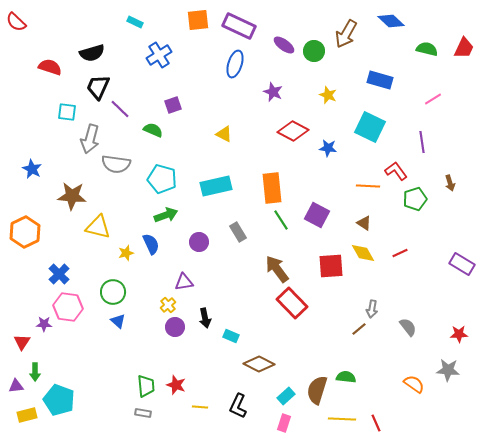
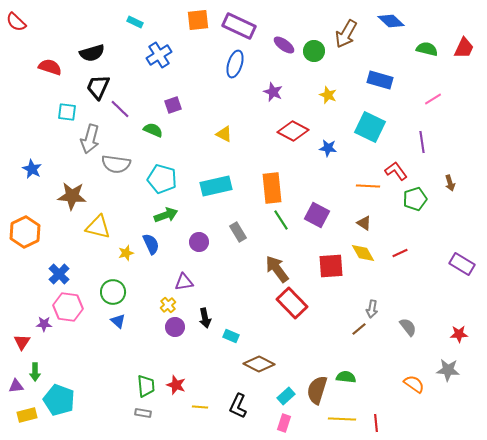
red line at (376, 423): rotated 18 degrees clockwise
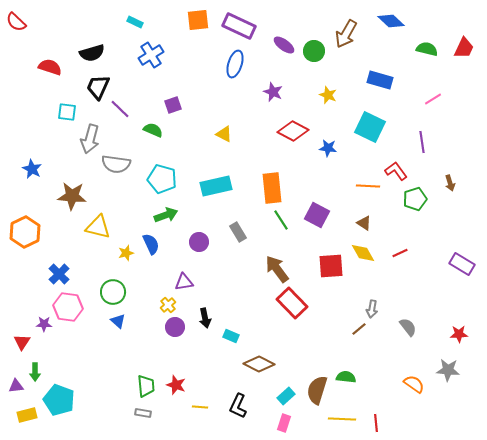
blue cross at (159, 55): moved 8 px left
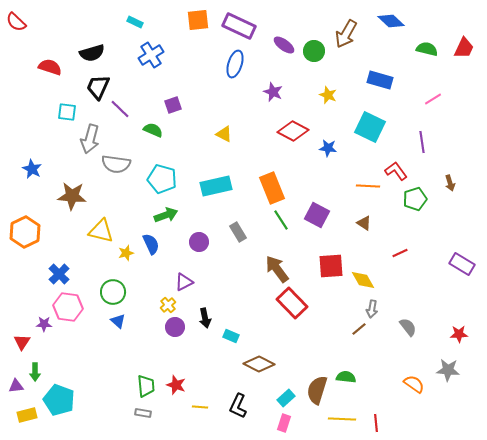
orange rectangle at (272, 188): rotated 16 degrees counterclockwise
yellow triangle at (98, 227): moved 3 px right, 4 px down
yellow diamond at (363, 253): moved 27 px down
purple triangle at (184, 282): rotated 18 degrees counterclockwise
cyan rectangle at (286, 396): moved 2 px down
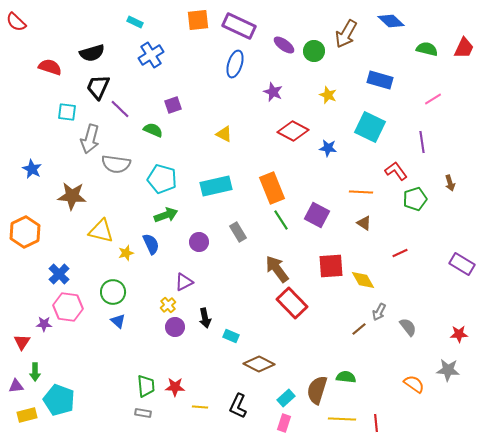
orange line at (368, 186): moved 7 px left, 6 px down
gray arrow at (372, 309): moved 7 px right, 3 px down; rotated 18 degrees clockwise
red star at (176, 385): moved 1 px left, 2 px down; rotated 18 degrees counterclockwise
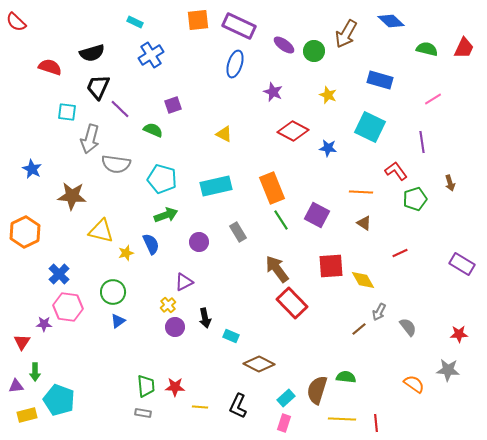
blue triangle at (118, 321): rotated 42 degrees clockwise
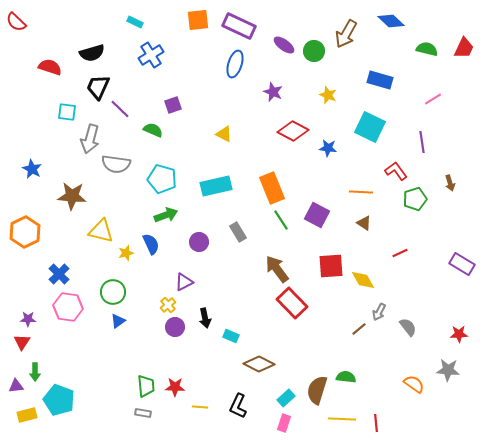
purple star at (44, 324): moved 16 px left, 5 px up
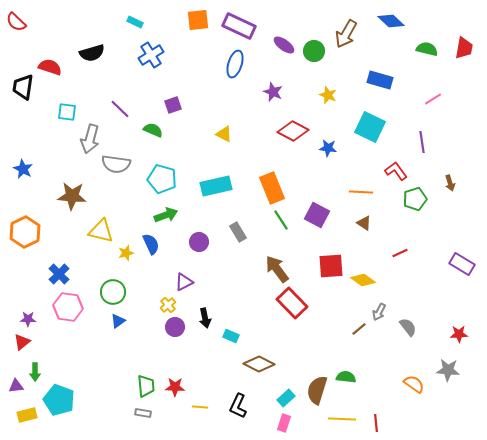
red trapezoid at (464, 48): rotated 15 degrees counterclockwise
black trapezoid at (98, 87): moved 75 px left; rotated 16 degrees counterclockwise
blue star at (32, 169): moved 9 px left
yellow diamond at (363, 280): rotated 25 degrees counterclockwise
red triangle at (22, 342): rotated 18 degrees clockwise
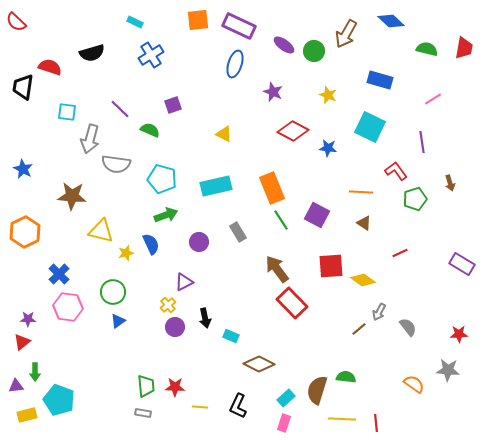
green semicircle at (153, 130): moved 3 px left
